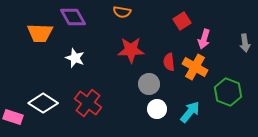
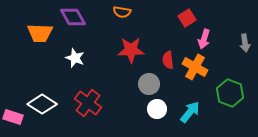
red square: moved 5 px right, 3 px up
red semicircle: moved 1 px left, 2 px up
green hexagon: moved 2 px right, 1 px down
white diamond: moved 1 px left, 1 px down
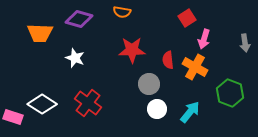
purple diamond: moved 6 px right, 2 px down; rotated 44 degrees counterclockwise
red star: moved 1 px right
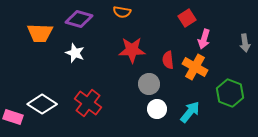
white star: moved 5 px up
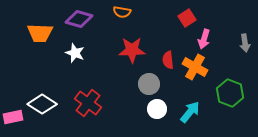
pink rectangle: rotated 30 degrees counterclockwise
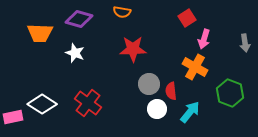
red star: moved 1 px right, 1 px up
red semicircle: moved 3 px right, 31 px down
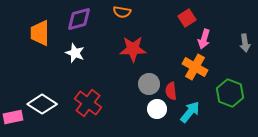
purple diamond: rotated 32 degrees counterclockwise
orange trapezoid: rotated 88 degrees clockwise
